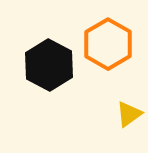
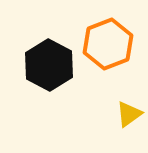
orange hexagon: rotated 9 degrees clockwise
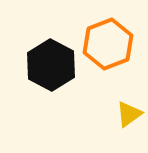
black hexagon: moved 2 px right
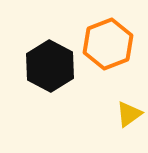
black hexagon: moved 1 px left, 1 px down
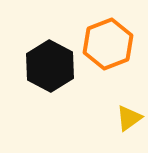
yellow triangle: moved 4 px down
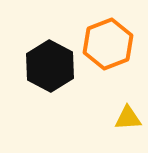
yellow triangle: moved 1 px left; rotated 32 degrees clockwise
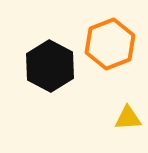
orange hexagon: moved 2 px right
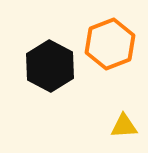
yellow triangle: moved 4 px left, 8 px down
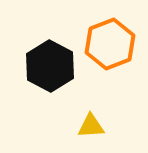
yellow triangle: moved 33 px left
